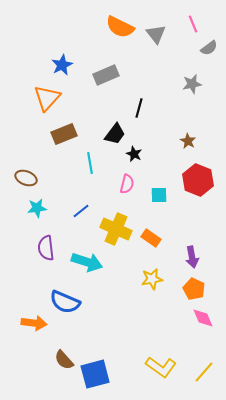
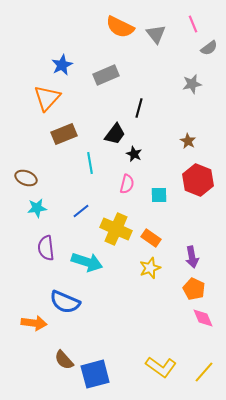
yellow star: moved 2 px left, 11 px up; rotated 10 degrees counterclockwise
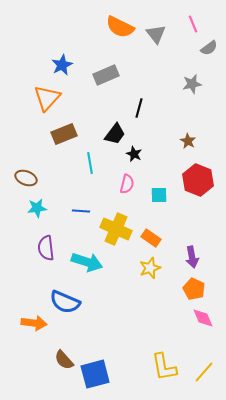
blue line: rotated 42 degrees clockwise
yellow L-shape: moved 3 px right; rotated 44 degrees clockwise
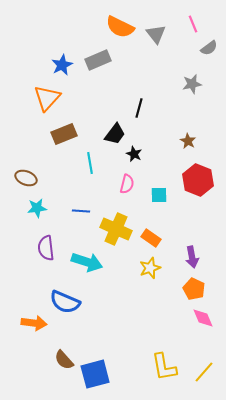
gray rectangle: moved 8 px left, 15 px up
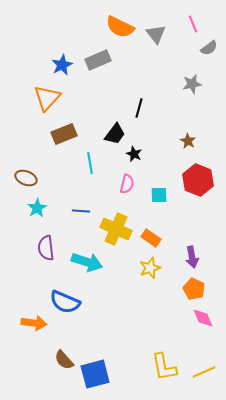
cyan star: rotated 24 degrees counterclockwise
yellow line: rotated 25 degrees clockwise
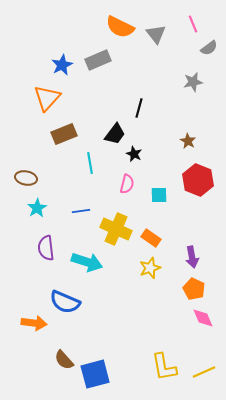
gray star: moved 1 px right, 2 px up
brown ellipse: rotated 10 degrees counterclockwise
blue line: rotated 12 degrees counterclockwise
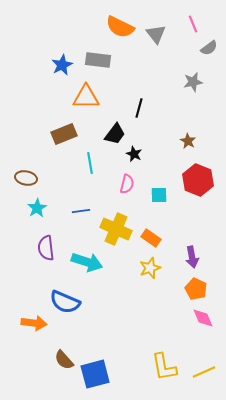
gray rectangle: rotated 30 degrees clockwise
orange triangle: moved 39 px right, 1 px up; rotated 48 degrees clockwise
orange pentagon: moved 2 px right
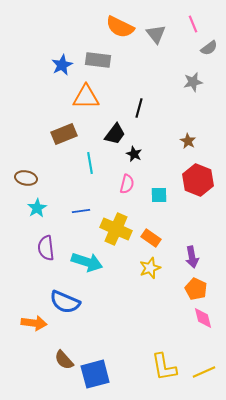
pink diamond: rotated 10 degrees clockwise
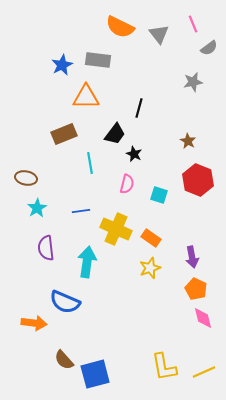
gray triangle: moved 3 px right
cyan square: rotated 18 degrees clockwise
cyan arrow: rotated 100 degrees counterclockwise
